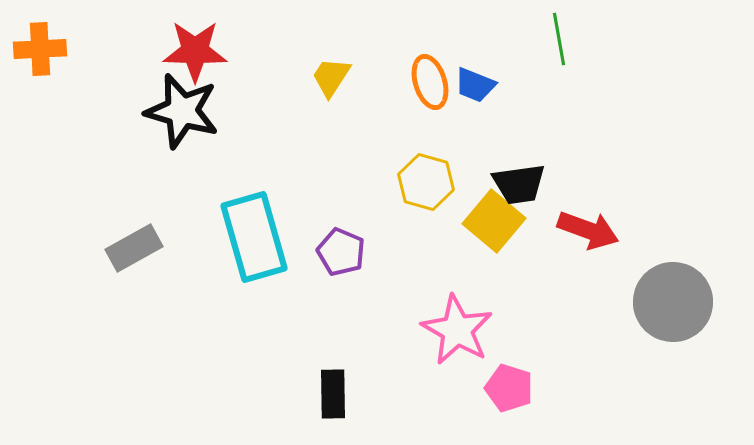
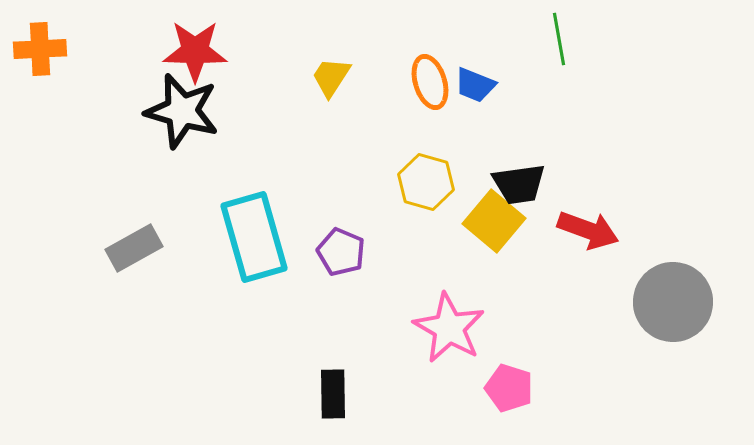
pink star: moved 8 px left, 2 px up
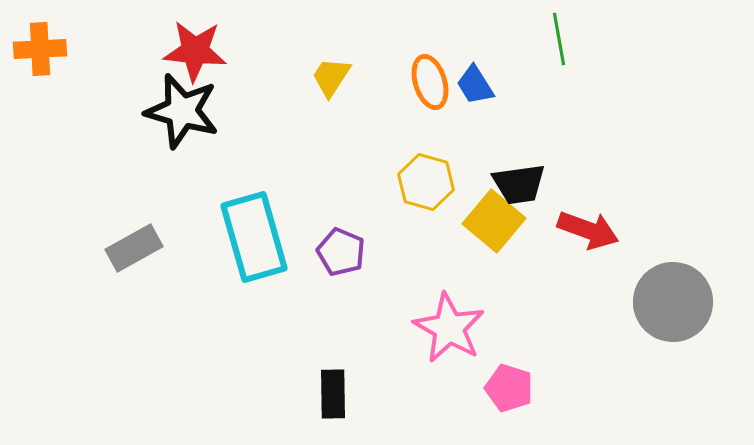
red star: rotated 4 degrees clockwise
blue trapezoid: rotated 36 degrees clockwise
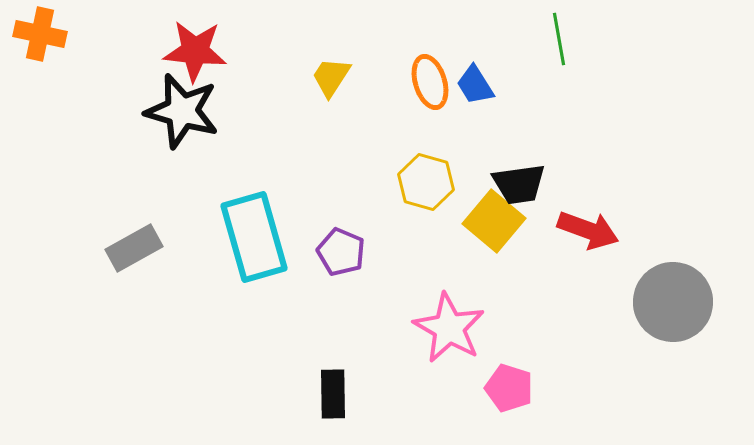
orange cross: moved 15 px up; rotated 15 degrees clockwise
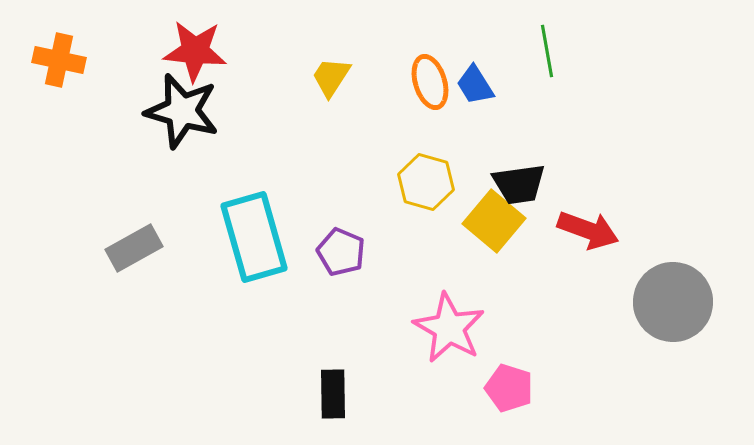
orange cross: moved 19 px right, 26 px down
green line: moved 12 px left, 12 px down
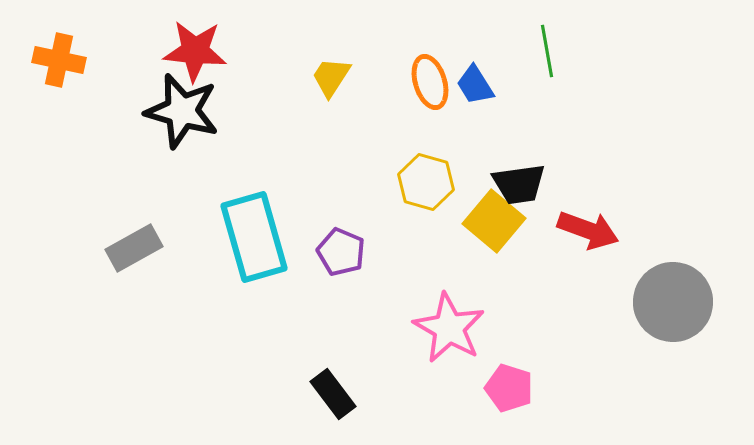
black rectangle: rotated 36 degrees counterclockwise
